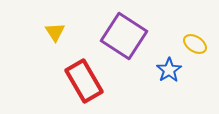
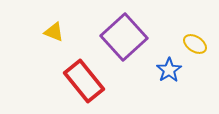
yellow triangle: moved 1 px left; rotated 35 degrees counterclockwise
purple square: moved 1 px down; rotated 15 degrees clockwise
red rectangle: rotated 9 degrees counterclockwise
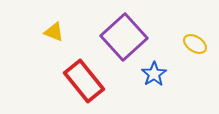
blue star: moved 15 px left, 4 px down
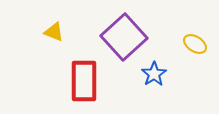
red rectangle: rotated 39 degrees clockwise
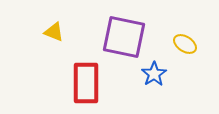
purple square: rotated 36 degrees counterclockwise
yellow ellipse: moved 10 px left
red rectangle: moved 2 px right, 2 px down
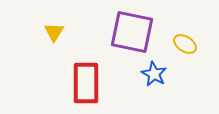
yellow triangle: rotated 40 degrees clockwise
purple square: moved 8 px right, 5 px up
blue star: rotated 10 degrees counterclockwise
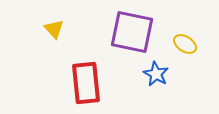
yellow triangle: moved 3 px up; rotated 15 degrees counterclockwise
blue star: moved 2 px right
red rectangle: rotated 6 degrees counterclockwise
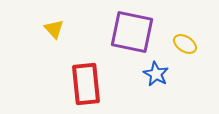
red rectangle: moved 1 px down
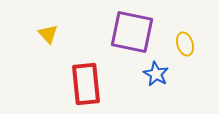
yellow triangle: moved 6 px left, 5 px down
yellow ellipse: rotated 40 degrees clockwise
